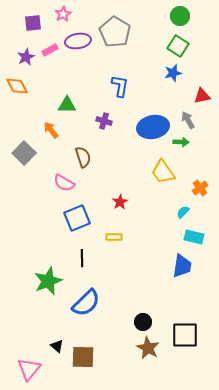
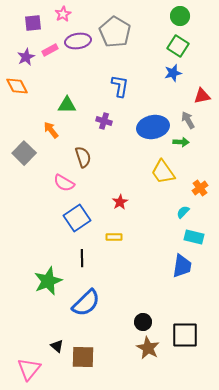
blue square: rotated 12 degrees counterclockwise
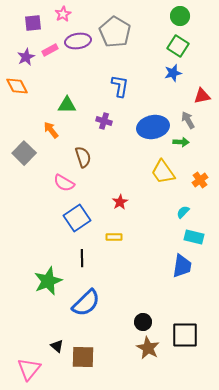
orange cross: moved 8 px up
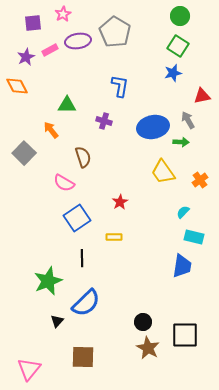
black triangle: moved 25 px up; rotated 32 degrees clockwise
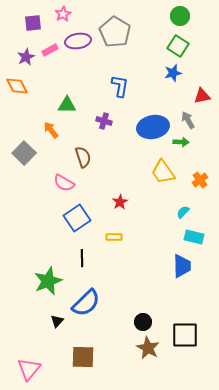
blue trapezoid: rotated 10 degrees counterclockwise
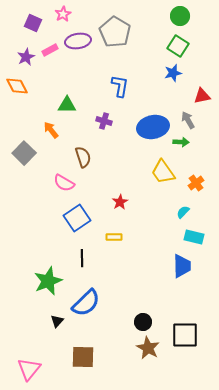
purple square: rotated 30 degrees clockwise
orange cross: moved 4 px left, 3 px down
